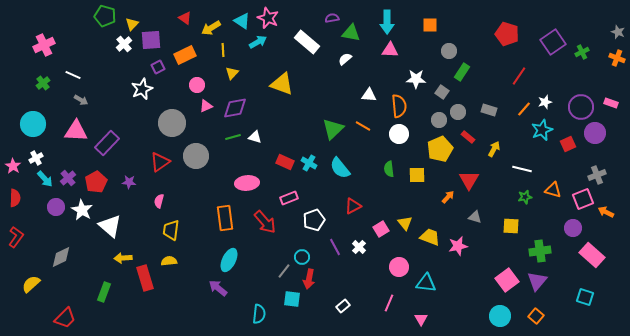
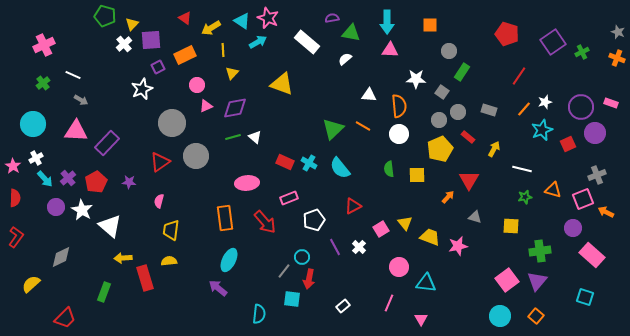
white triangle at (255, 137): rotated 24 degrees clockwise
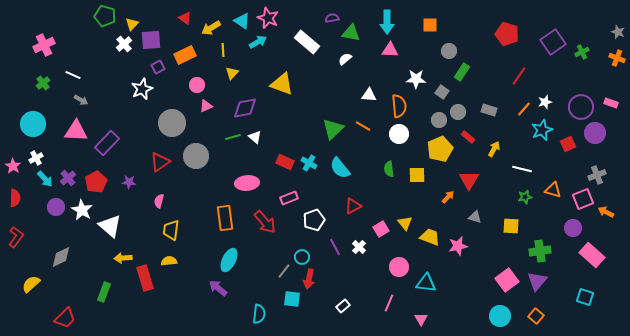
purple diamond at (235, 108): moved 10 px right
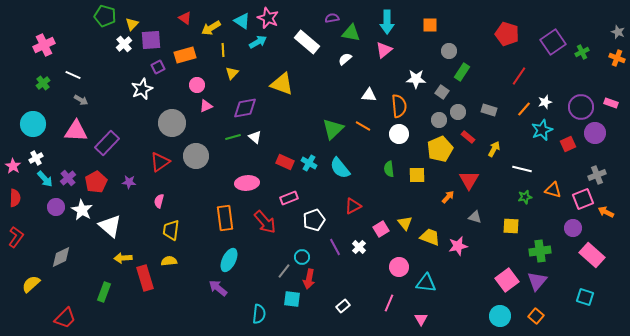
pink triangle at (390, 50): moved 6 px left; rotated 42 degrees counterclockwise
orange rectangle at (185, 55): rotated 10 degrees clockwise
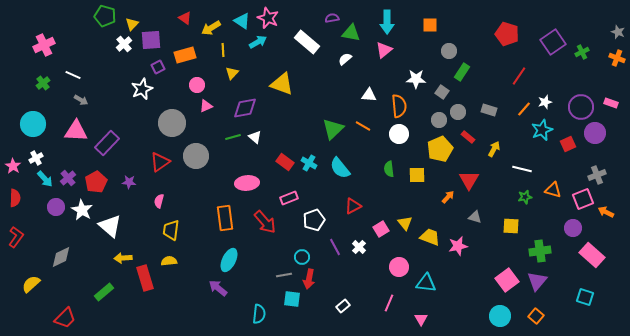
red rectangle at (285, 162): rotated 12 degrees clockwise
gray line at (284, 271): moved 4 px down; rotated 42 degrees clockwise
green rectangle at (104, 292): rotated 30 degrees clockwise
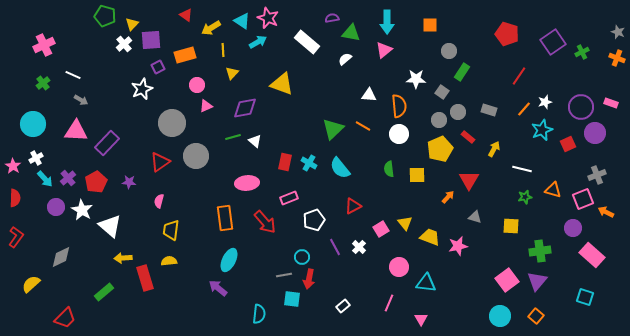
red triangle at (185, 18): moved 1 px right, 3 px up
white triangle at (255, 137): moved 4 px down
red rectangle at (285, 162): rotated 66 degrees clockwise
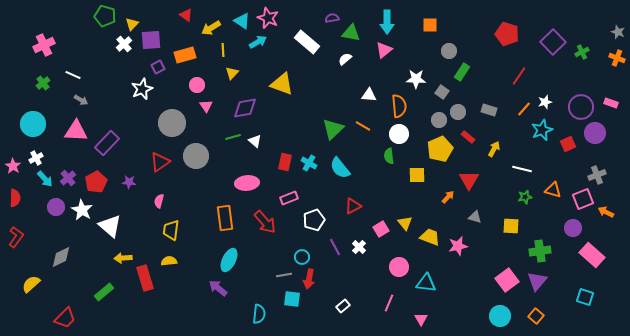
purple square at (553, 42): rotated 10 degrees counterclockwise
pink triangle at (206, 106): rotated 40 degrees counterclockwise
green semicircle at (389, 169): moved 13 px up
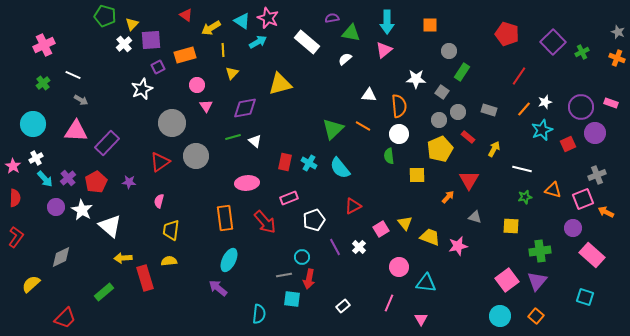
yellow triangle at (282, 84): moved 2 px left; rotated 35 degrees counterclockwise
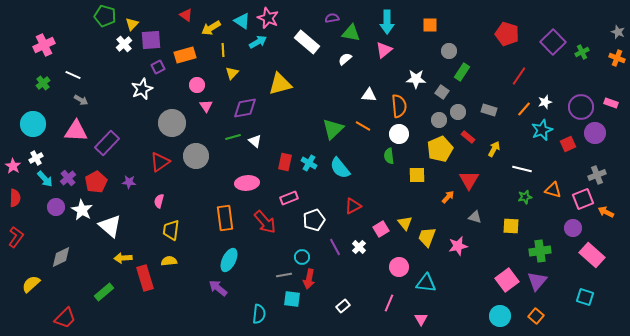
yellow trapezoid at (430, 237): moved 3 px left; rotated 90 degrees counterclockwise
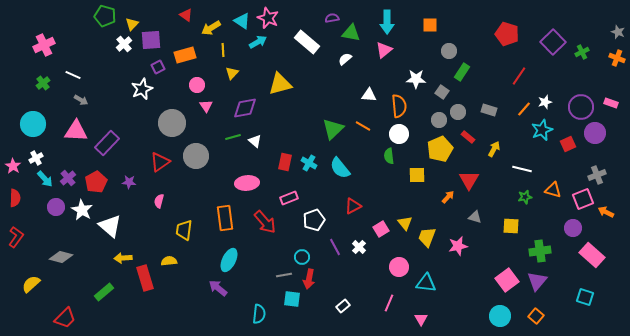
yellow trapezoid at (171, 230): moved 13 px right
gray diamond at (61, 257): rotated 40 degrees clockwise
